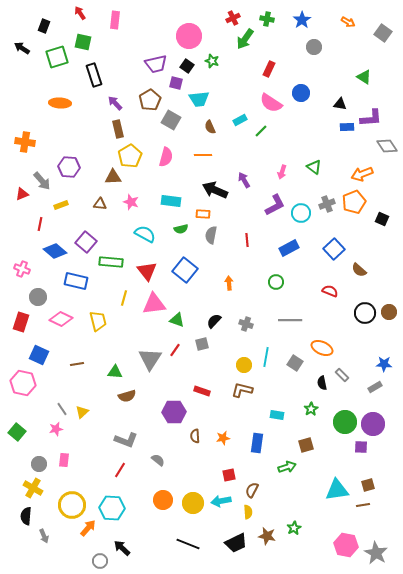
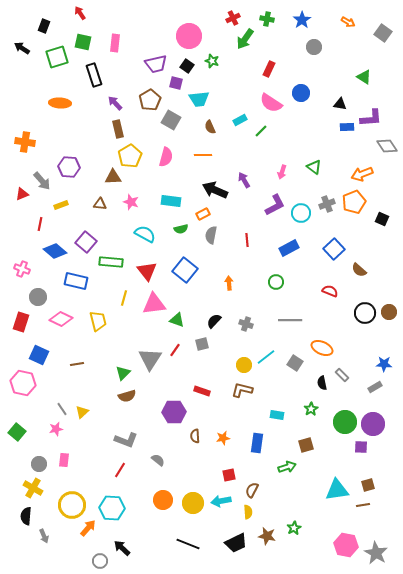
pink rectangle at (115, 20): moved 23 px down
orange rectangle at (203, 214): rotated 32 degrees counterclockwise
cyan line at (266, 357): rotated 42 degrees clockwise
green triangle at (115, 372): moved 8 px right, 1 px down; rotated 49 degrees counterclockwise
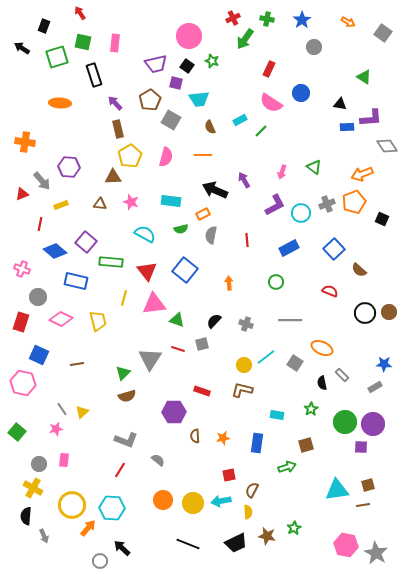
red line at (175, 350): moved 3 px right, 1 px up; rotated 72 degrees clockwise
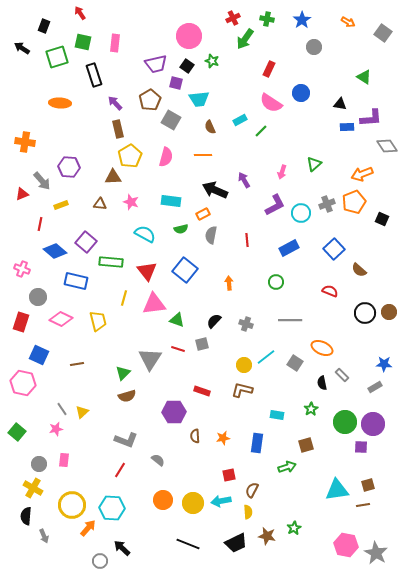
green triangle at (314, 167): moved 3 px up; rotated 42 degrees clockwise
